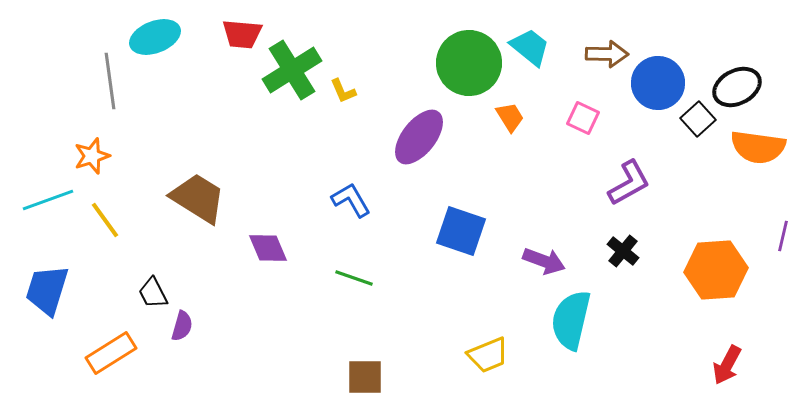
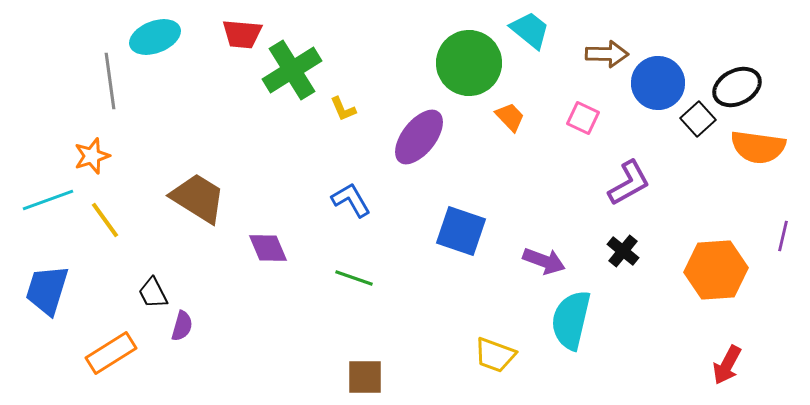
cyan trapezoid: moved 17 px up
yellow L-shape: moved 18 px down
orange trapezoid: rotated 12 degrees counterclockwise
yellow trapezoid: moved 7 px right; rotated 42 degrees clockwise
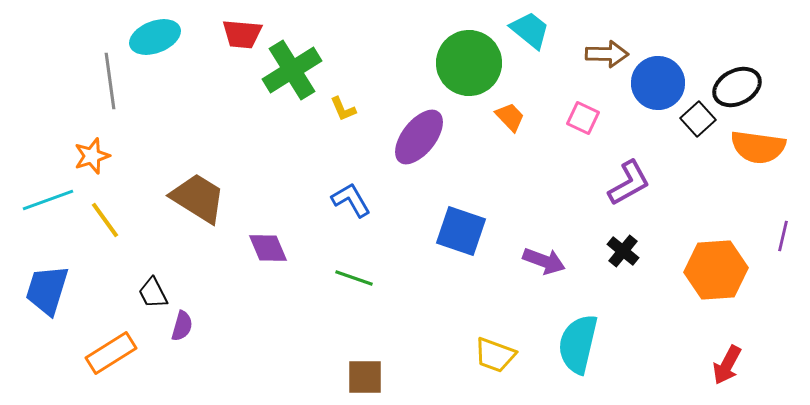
cyan semicircle: moved 7 px right, 24 px down
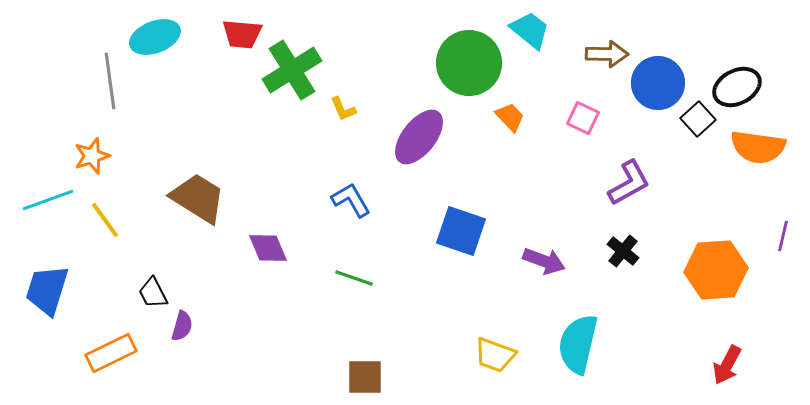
orange rectangle: rotated 6 degrees clockwise
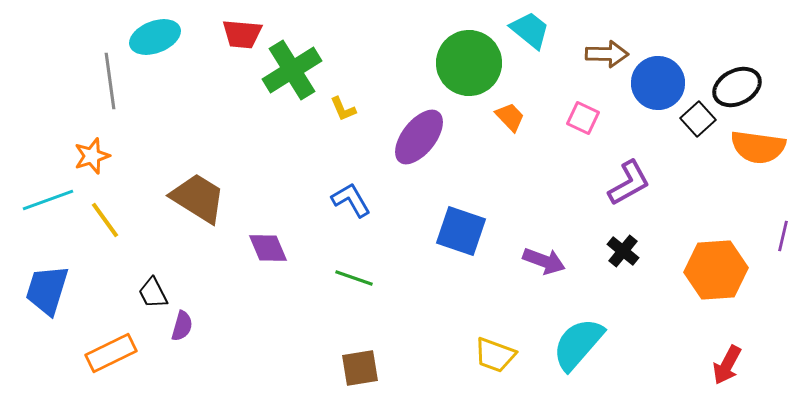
cyan semicircle: rotated 28 degrees clockwise
brown square: moved 5 px left, 9 px up; rotated 9 degrees counterclockwise
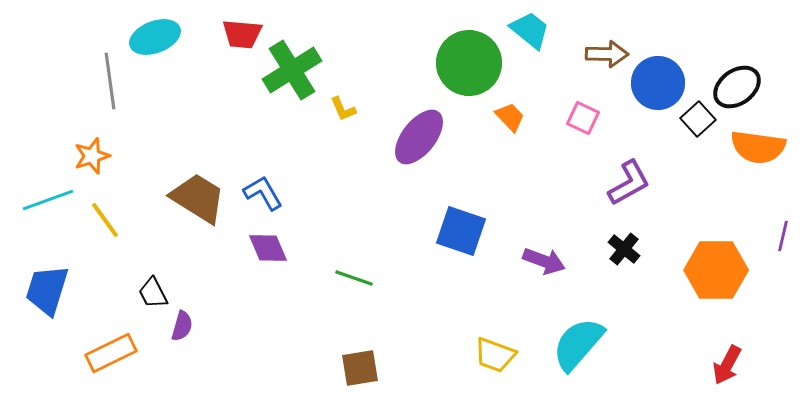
black ellipse: rotated 9 degrees counterclockwise
blue L-shape: moved 88 px left, 7 px up
black cross: moved 1 px right, 2 px up
orange hexagon: rotated 4 degrees clockwise
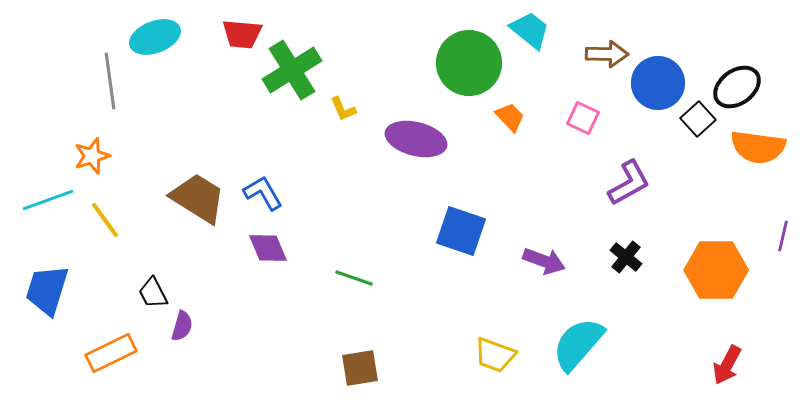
purple ellipse: moved 3 px left, 2 px down; rotated 66 degrees clockwise
black cross: moved 2 px right, 8 px down
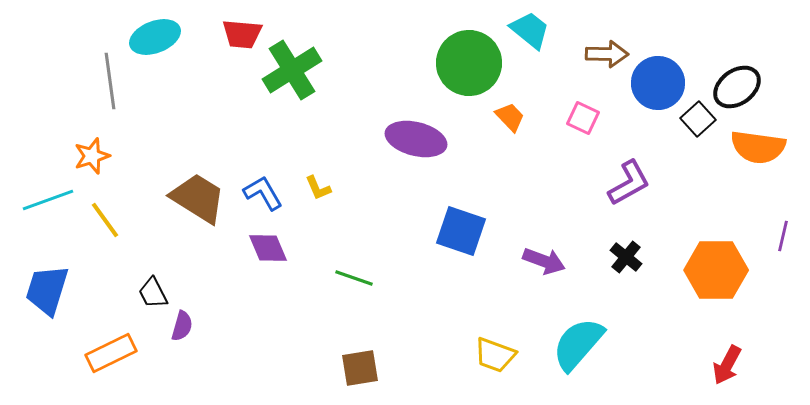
yellow L-shape: moved 25 px left, 79 px down
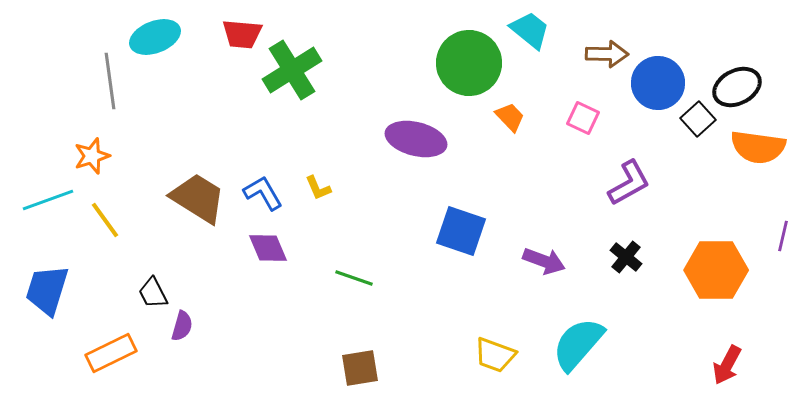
black ellipse: rotated 9 degrees clockwise
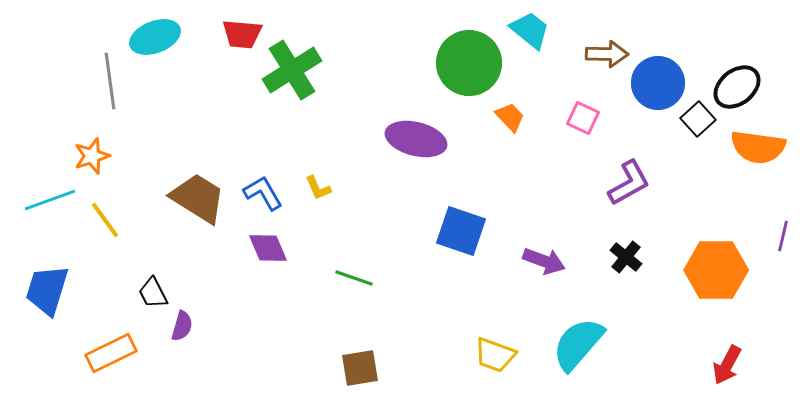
black ellipse: rotated 12 degrees counterclockwise
cyan line: moved 2 px right
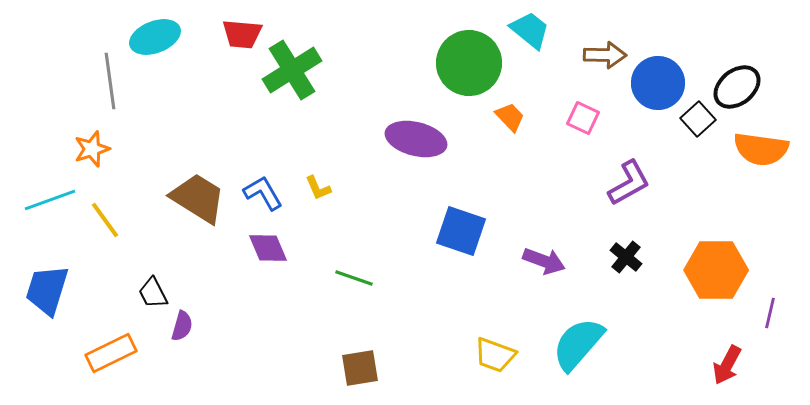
brown arrow: moved 2 px left, 1 px down
orange semicircle: moved 3 px right, 2 px down
orange star: moved 7 px up
purple line: moved 13 px left, 77 px down
